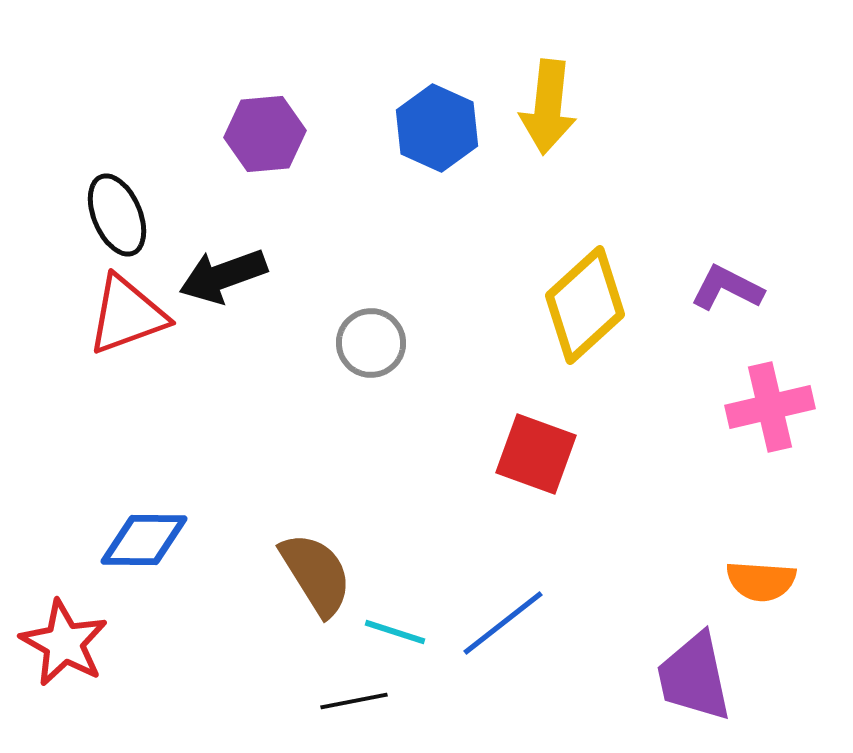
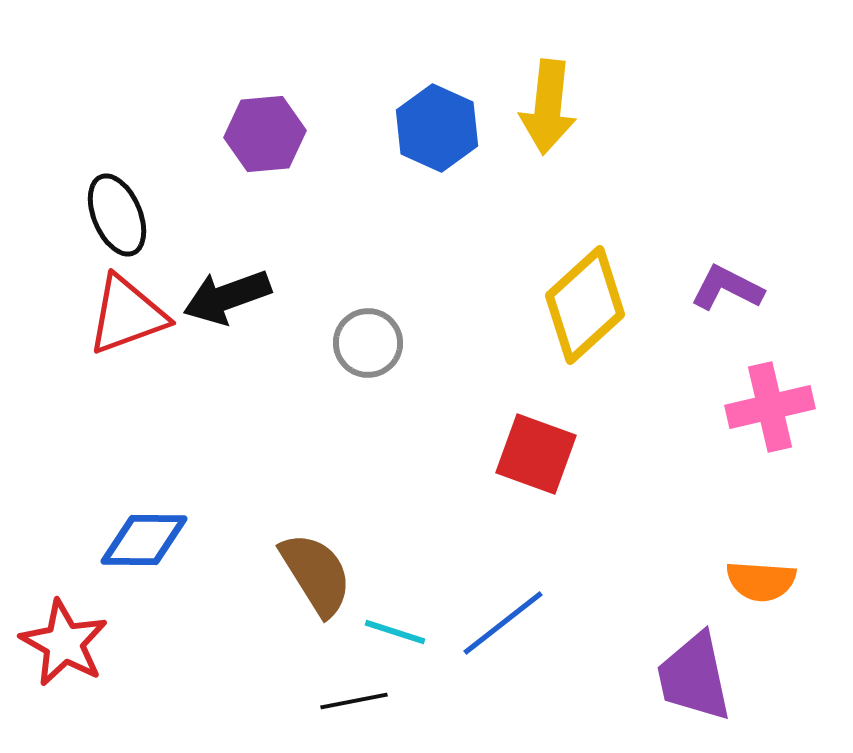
black arrow: moved 4 px right, 21 px down
gray circle: moved 3 px left
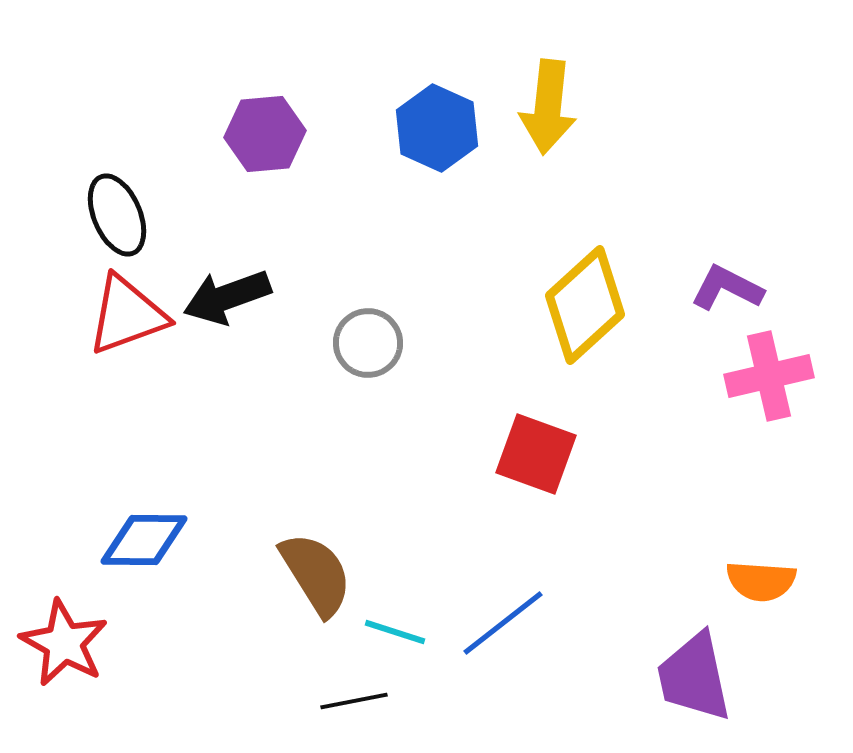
pink cross: moved 1 px left, 31 px up
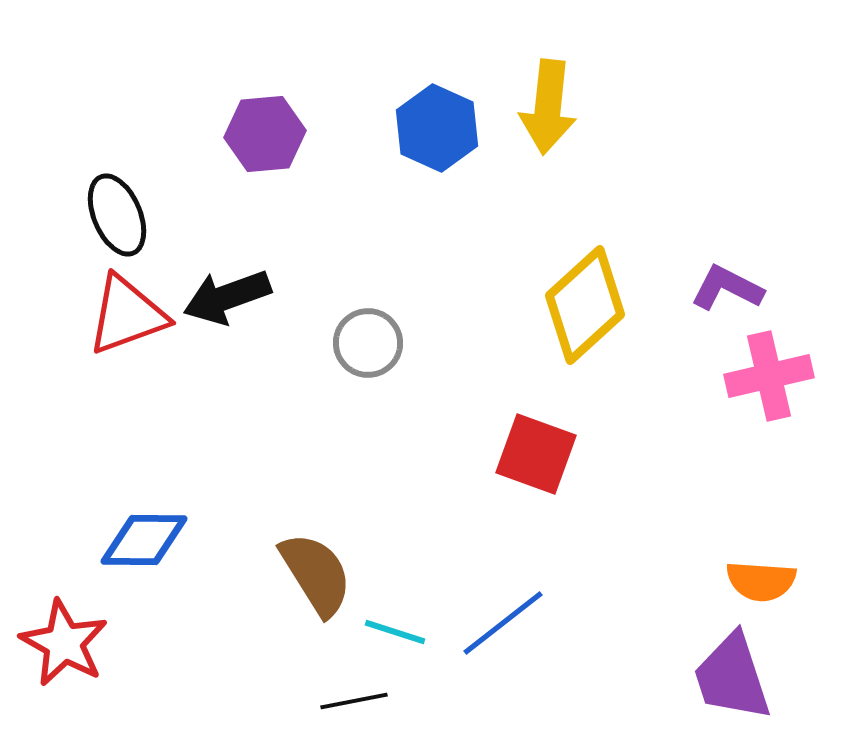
purple trapezoid: moved 38 px right; rotated 6 degrees counterclockwise
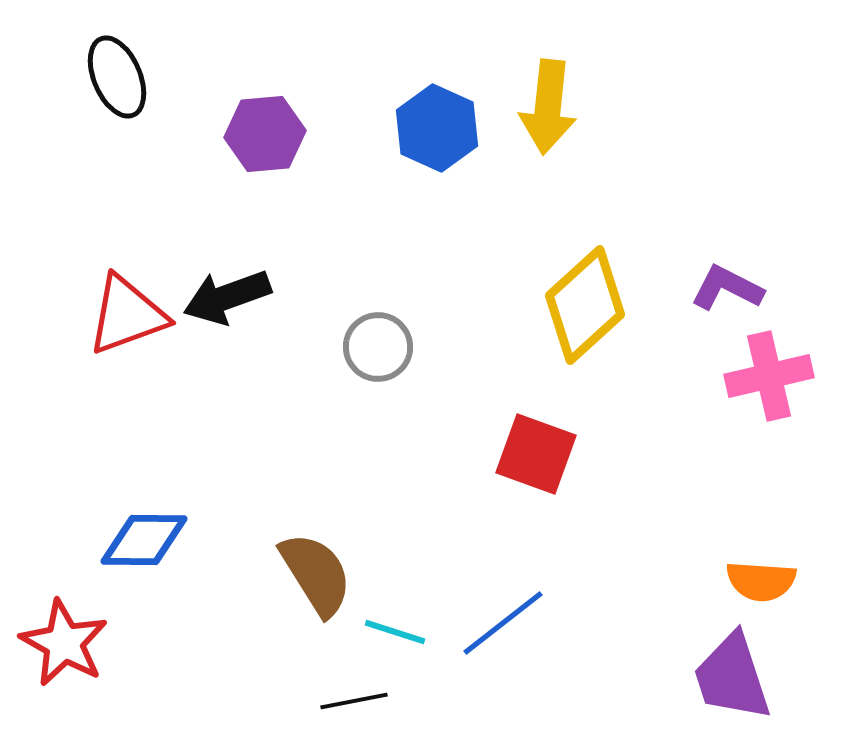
black ellipse: moved 138 px up
gray circle: moved 10 px right, 4 px down
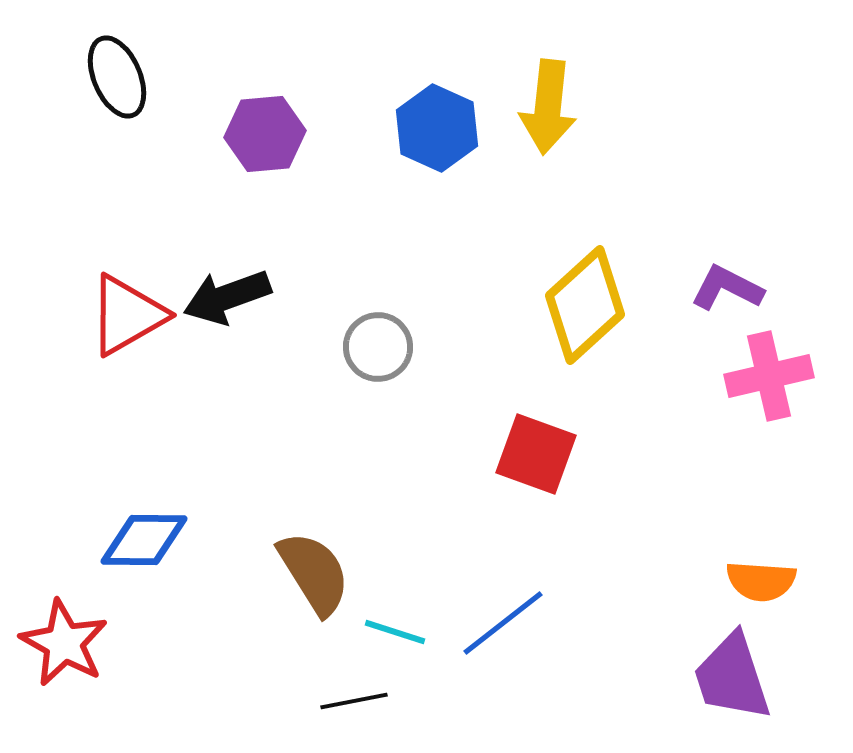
red triangle: rotated 10 degrees counterclockwise
brown semicircle: moved 2 px left, 1 px up
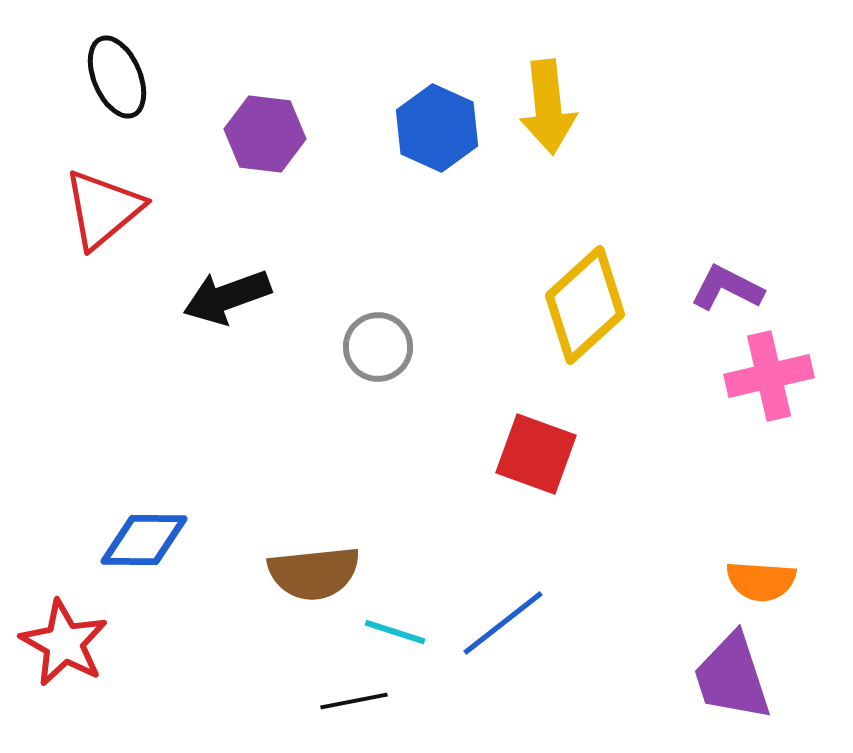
yellow arrow: rotated 12 degrees counterclockwise
purple hexagon: rotated 12 degrees clockwise
red triangle: moved 24 px left, 106 px up; rotated 10 degrees counterclockwise
brown semicircle: rotated 116 degrees clockwise
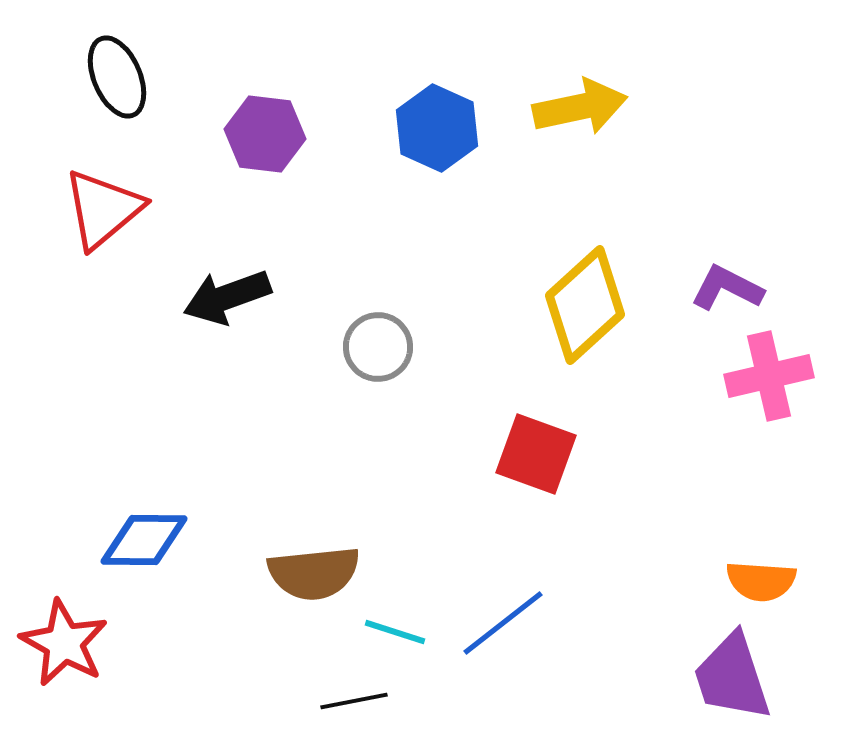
yellow arrow: moved 32 px right; rotated 96 degrees counterclockwise
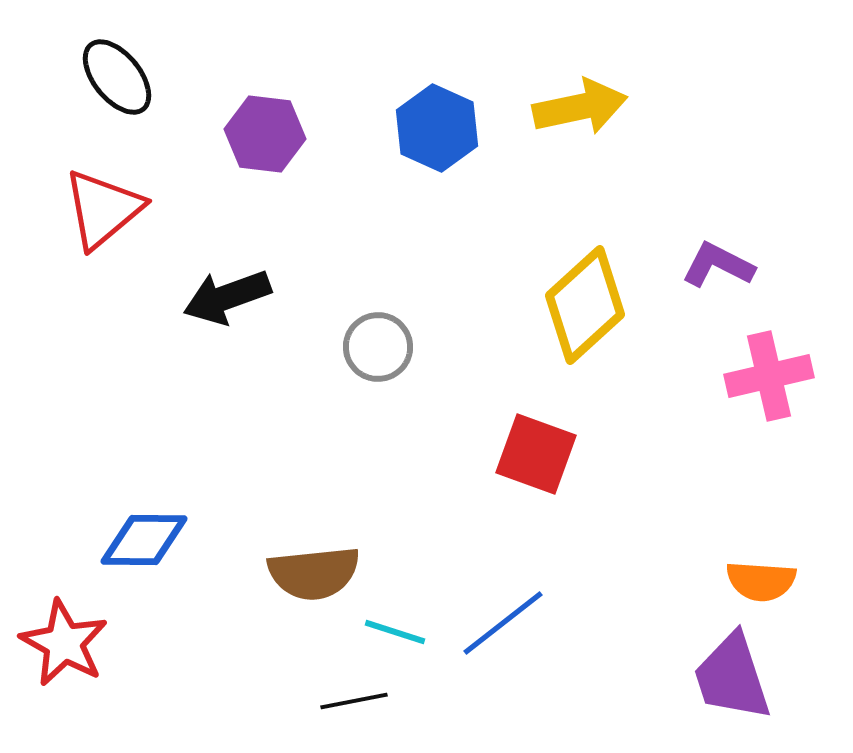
black ellipse: rotated 16 degrees counterclockwise
purple L-shape: moved 9 px left, 23 px up
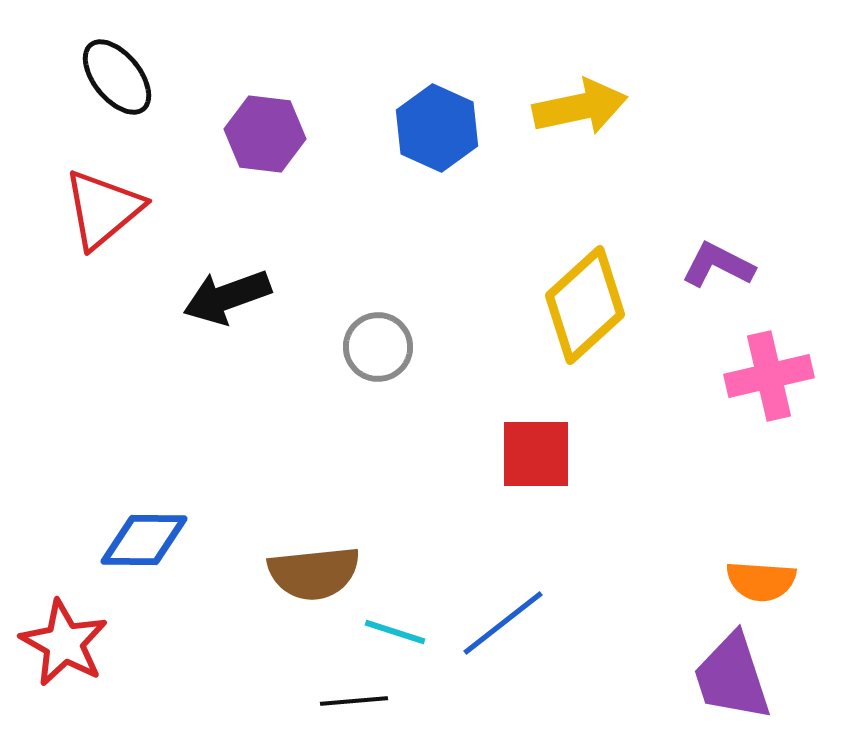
red square: rotated 20 degrees counterclockwise
black line: rotated 6 degrees clockwise
